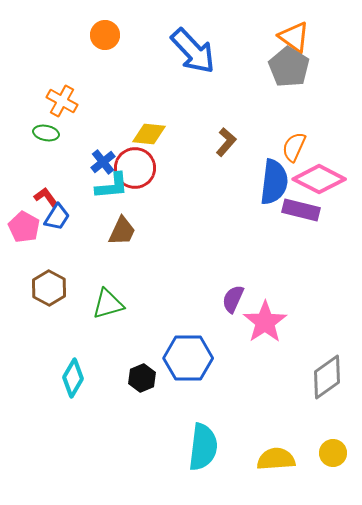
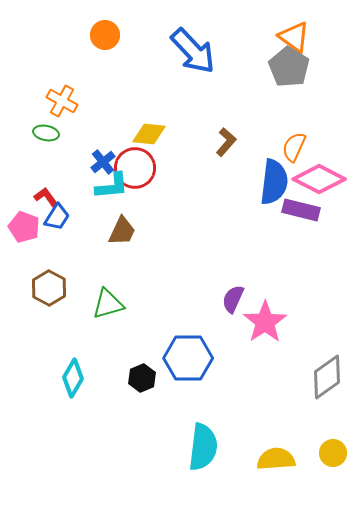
pink pentagon: rotated 8 degrees counterclockwise
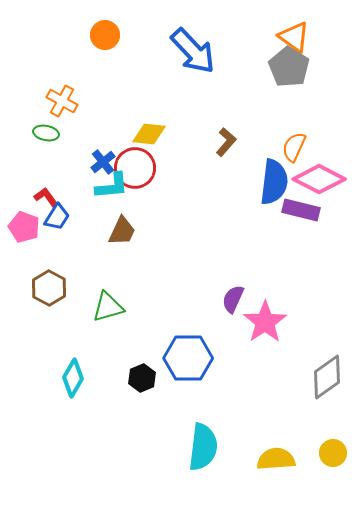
green triangle: moved 3 px down
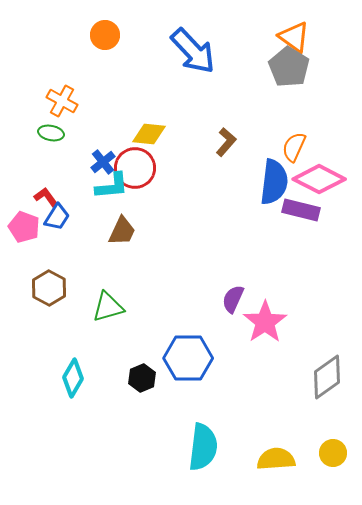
green ellipse: moved 5 px right
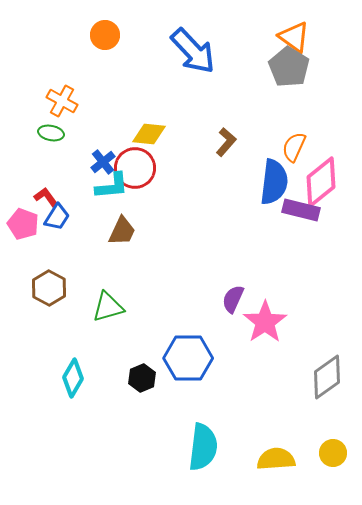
pink diamond: moved 2 px right, 3 px down; rotated 66 degrees counterclockwise
pink pentagon: moved 1 px left, 3 px up
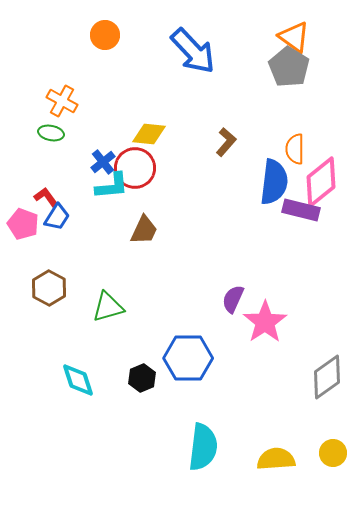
orange semicircle: moved 1 px right, 2 px down; rotated 24 degrees counterclockwise
brown trapezoid: moved 22 px right, 1 px up
cyan diamond: moved 5 px right, 2 px down; rotated 48 degrees counterclockwise
